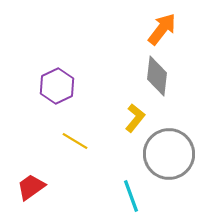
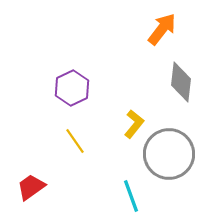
gray diamond: moved 24 px right, 6 px down
purple hexagon: moved 15 px right, 2 px down
yellow L-shape: moved 1 px left, 6 px down
yellow line: rotated 24 degrees clockwise
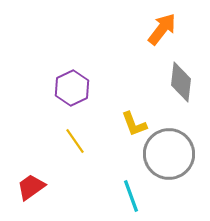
yellow L-shape: rotated 120 degrees clockwise
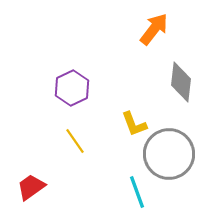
orange arrow: moved 8 px left
cyan line: moved 6 px right, 4 px up
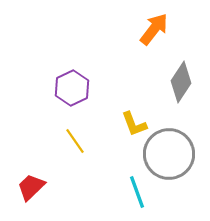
gray diamond: rotated 27 degrees clockwise
red trapezoid: rotated 8 degrees counterclockwise
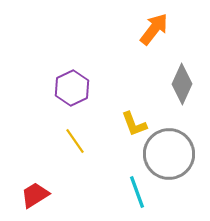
gray diamond: moved 1 px right, 2 px down; rotated 9 degrees counterclockwise
red trapezoid: moved 4 px right, 8 px down; rotated 12 degrees clockwise
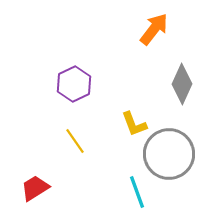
purple hexagon: moved 2 px right, 4 px up
red trapezoid: moved 7 px up
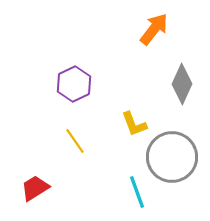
gray circle: moved 3 px right, 3 px down
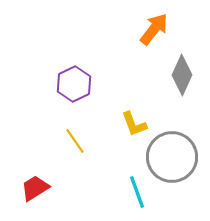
gray diamond: moved 9 px up
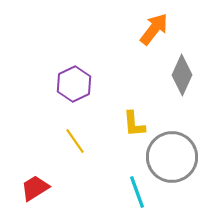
yellow L-shape: rotated 16 degrees clockwise
